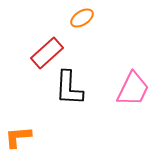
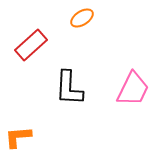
red rectangle: moved 16 px left, 8 px up
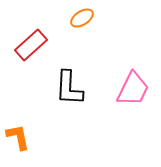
orange L-shape: rotated 84 degrees clockwise
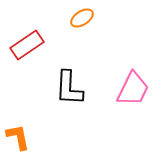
red rectangle: moved 4 px left; rotated 8 degrees clockwise
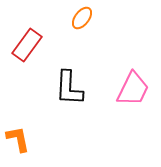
orange ellipse: rotated 20 degrees counterclockwise
red rectangle: rotated 20 degrees counterclockwise
orange L-shape: moved 2 px down
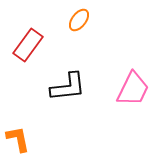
orange ellipse: moved 3 px left, 2 px down
red rectangle: moved 1 px right
black L-shape: moved 1 px left, 1 px up; rotated 99 degrees counterclockwise
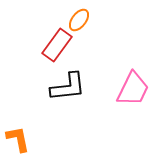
red rectangle: moved 29 px right
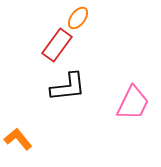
orange ellipse: moved 1 px left, 2 px up
pink trapezoid: moved 14 px down
orange L-shape: rotated 28 degrees counterclockwise
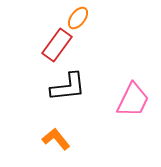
pink trapezoid: moved 3 px up
orange L-shape: moved 38 px right
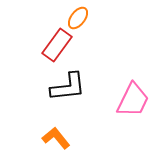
orange L-shape: moved 1 px up
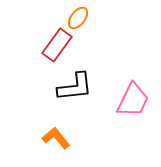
black L-shape: moved 7 px right
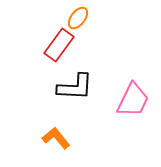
red rectangle: moved 2 px right
black L-shape: rotated 9 degrees clockwise
